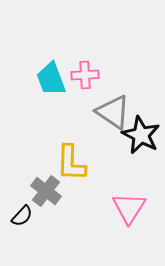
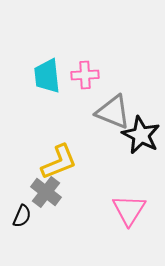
cyan trapezoid: moved 4 px left, 3 px up; rotated 15 degrees clockwise
gray triangle: rotated 12 degrees counterclockwise
yellow L-shape: moved 12 px left, 1 px up; rotated 114 degrees counterclockwise
gray cross: moved 1 px down
pink triangle: moved 2 px down
black semicircle: rotated 20 degrees counterclockwise
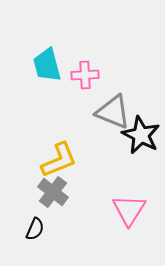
cyan trapezoid: moved 11 px up; rotated 9 degrees counterclockwise
yellow L-shape: moved 2 px up
gray cross: moved 7 px right
black semicircle: moved 13 px right, 13 px down
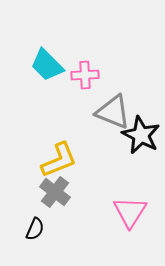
cyan trapezoid: rotated 30 degrees counterclockwise
gray cross: moved 2 px right
pink triangle: moved 1 px right, 2 px down
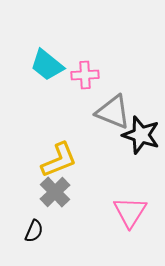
cyan trapezoid: rotated 6 degrees counterclockwise
black star: rotated 9 degrees counterclockwise
gray cross: rotated 8 degrees clockwise
black semicircle: moved 1 px left, 2 px down
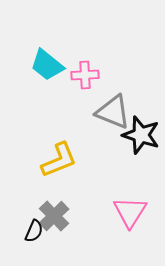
gray cross: moved 1 px left, 24 px down
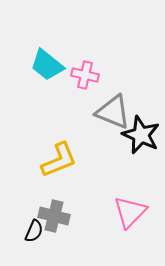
pink cross: rotated 16 degrees clockwise
black star: rotated 6 degrees clockwise
pink triangle: rotated 12 degrees clockwise
gray cross: rotated 32 degrees counterclockwise
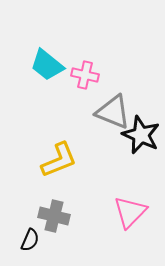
black semicircle: moved 4 px left, 9 px down
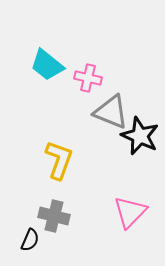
pink cross: moved 3 px right, 3 px down
gray triangle: moved 2 px left
black star: moved 1 px left, 1 px down
yellow L-shape: rotated 48 degrees counterclockwise
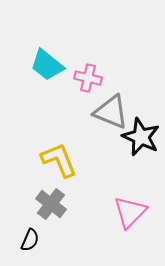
black star: moved 1 px right, 1 px down
yellow L-shape: rotated 42 degrees counterclockwise
gray cross: moved 3 px left, 12 px up; rotated 24 degrees clockwise
